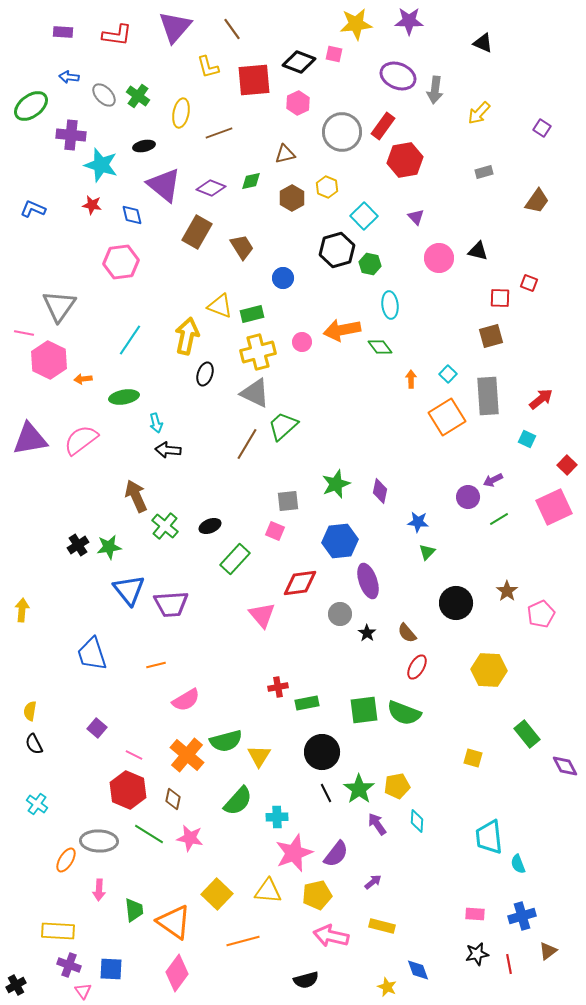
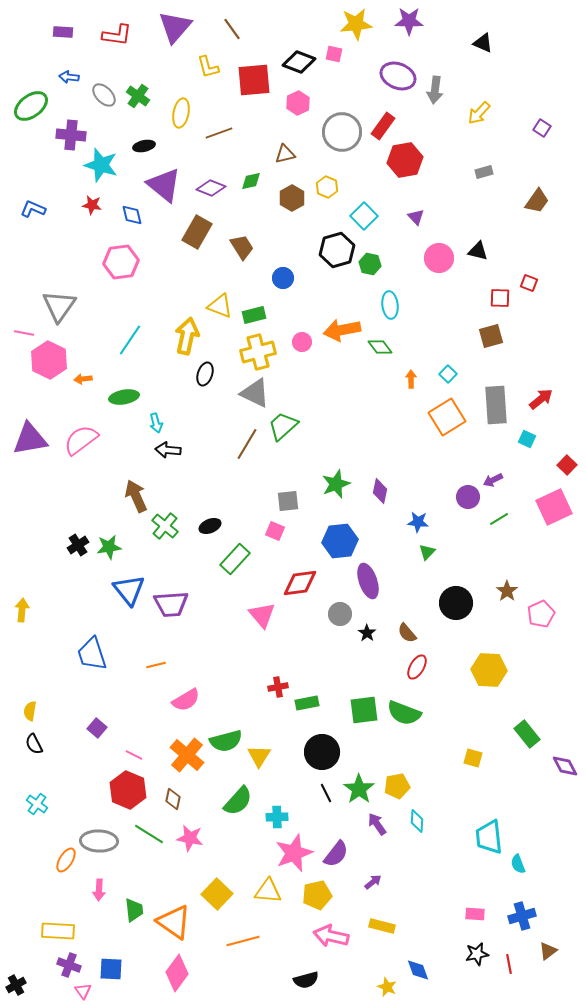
green rectangle at (252, 314): moved 2 px right, 1 px down
gray rectangle at (488, 396): moved 8 px right, 9 px down
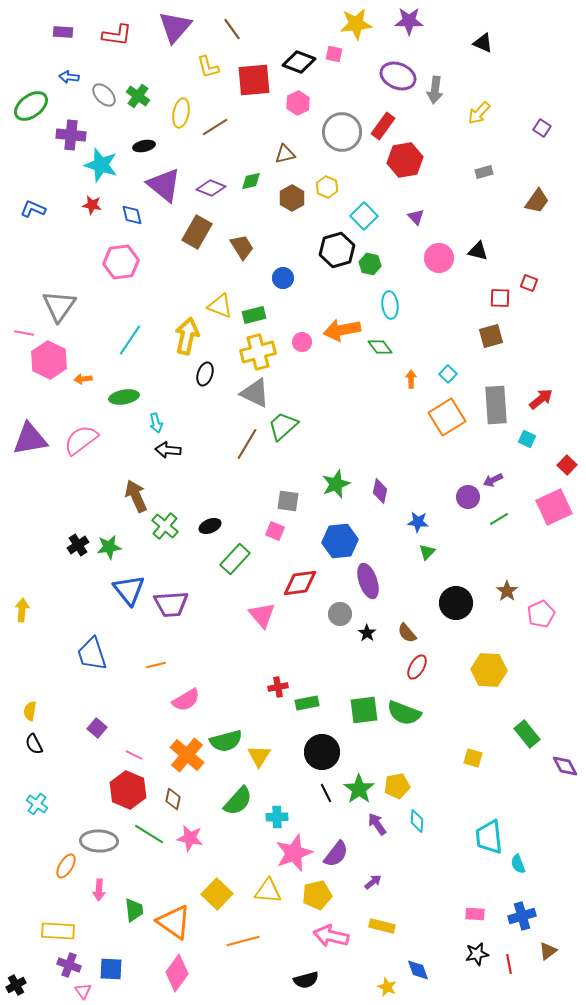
brown line at (219, 133): moved 4 px left, 6 px up; rotated 12 degrees counterclockwise
gray square at (288, 501): rotated 15 degrees clockwise
orange ellipse at (66, 860): moved 6 px down
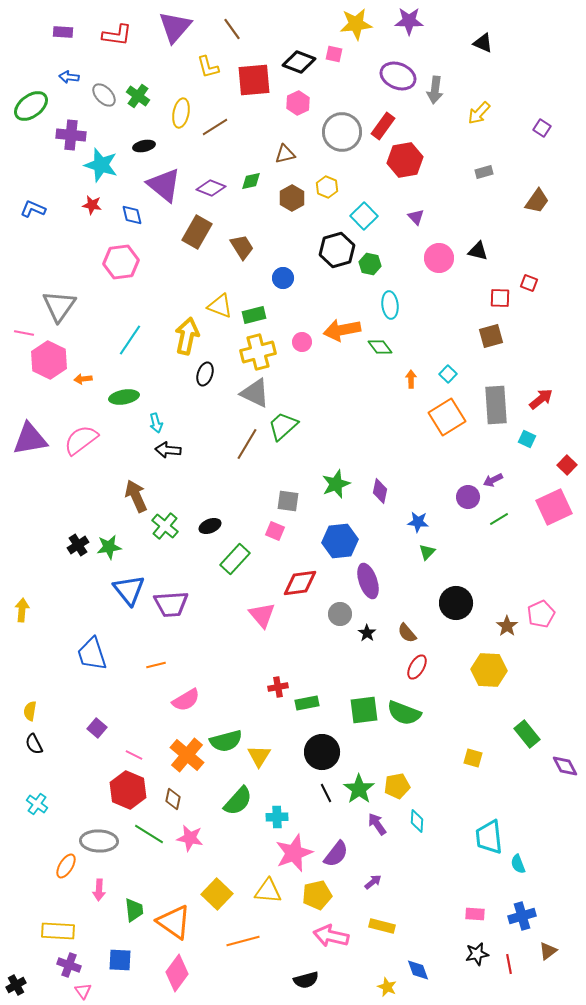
brown star at (507, 591): moved 35 px down
blue square at (111, 969): moved 9 px right, 9 px up
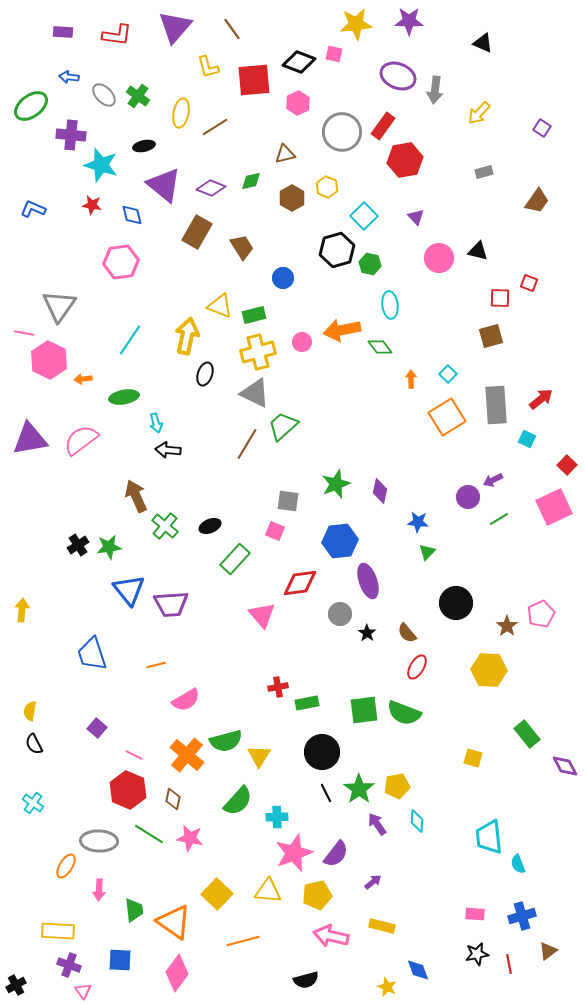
cyan cross at (37, 804): moved 4 px left, 1 px up
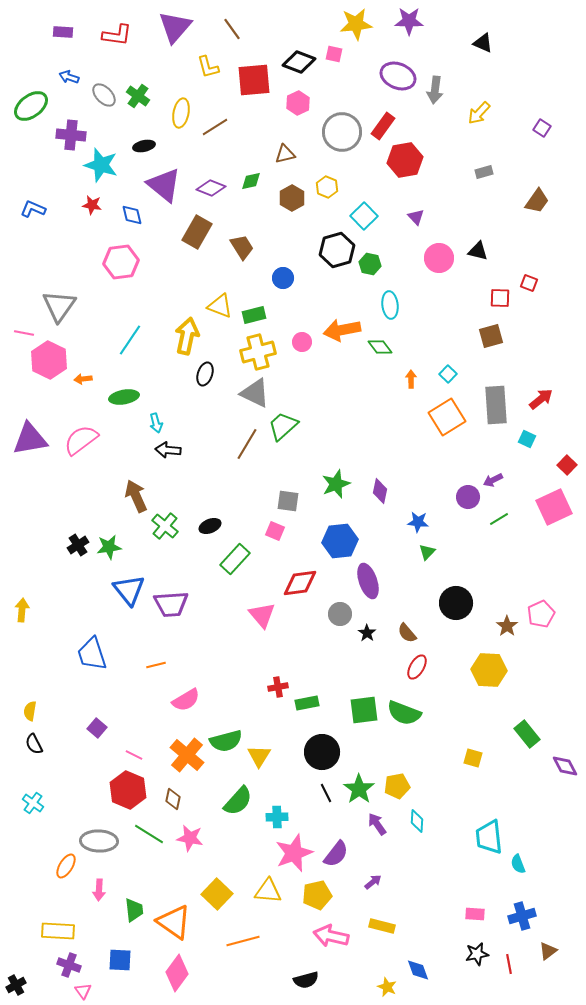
blue arrow at (69, 77): rotated 12 degrees clockwise
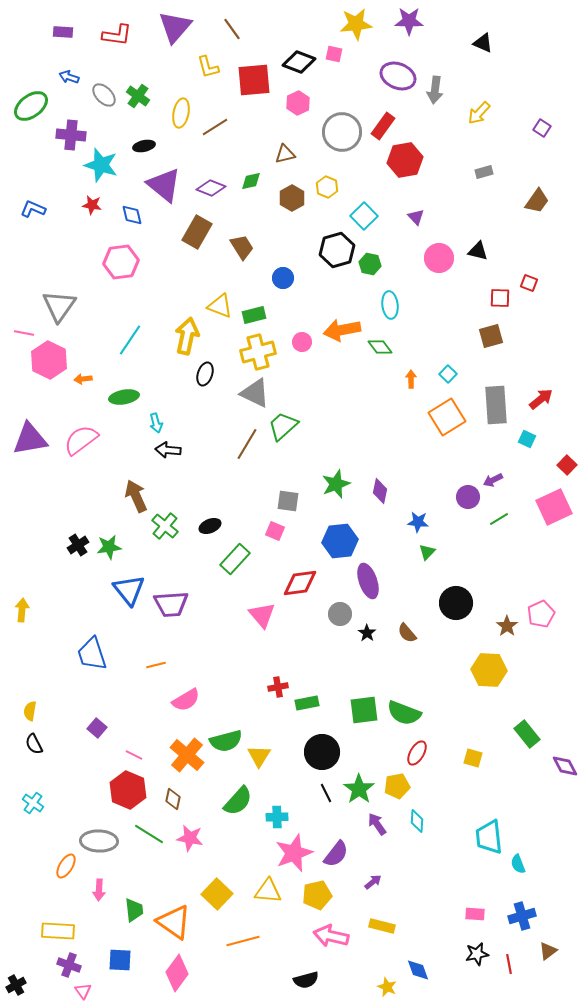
red ellipse at (417, 667): moved 86 px down
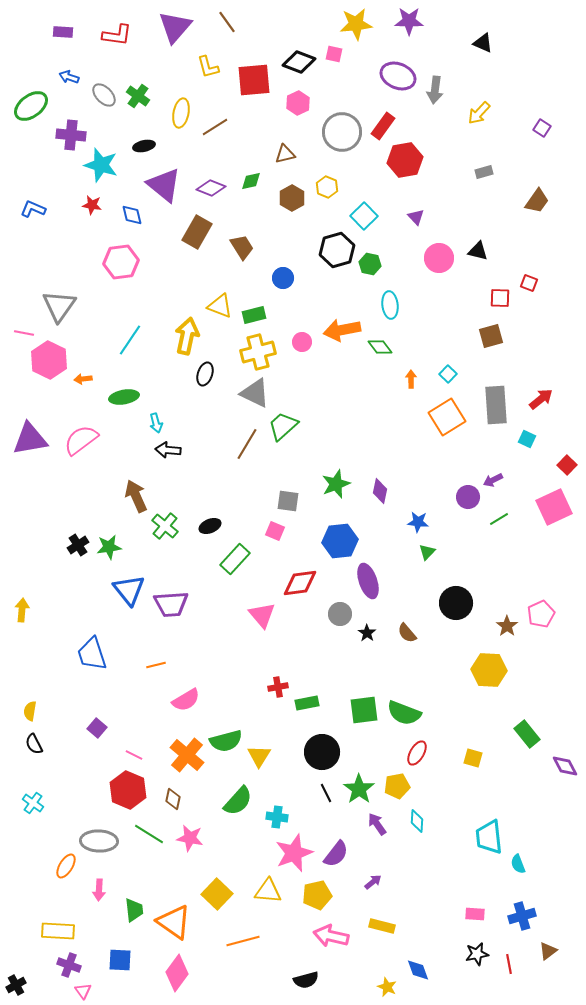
brown line at (232, 29): moved 5 px left, 7 px up
cyan cross at (277, 817): rotated 10 degrees clockwise
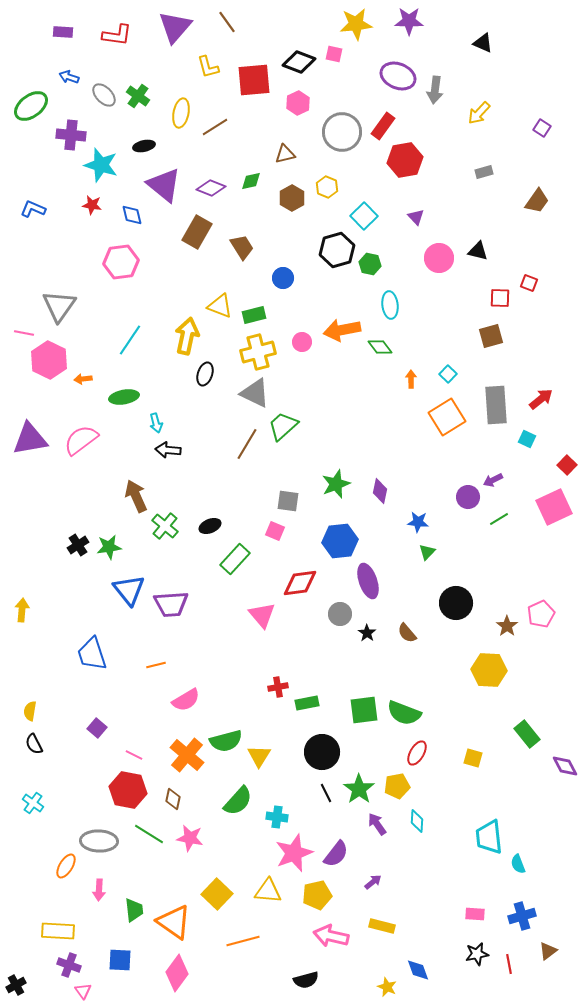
red hexagon at (128, 790): rotated 12 degrees counterclockwise
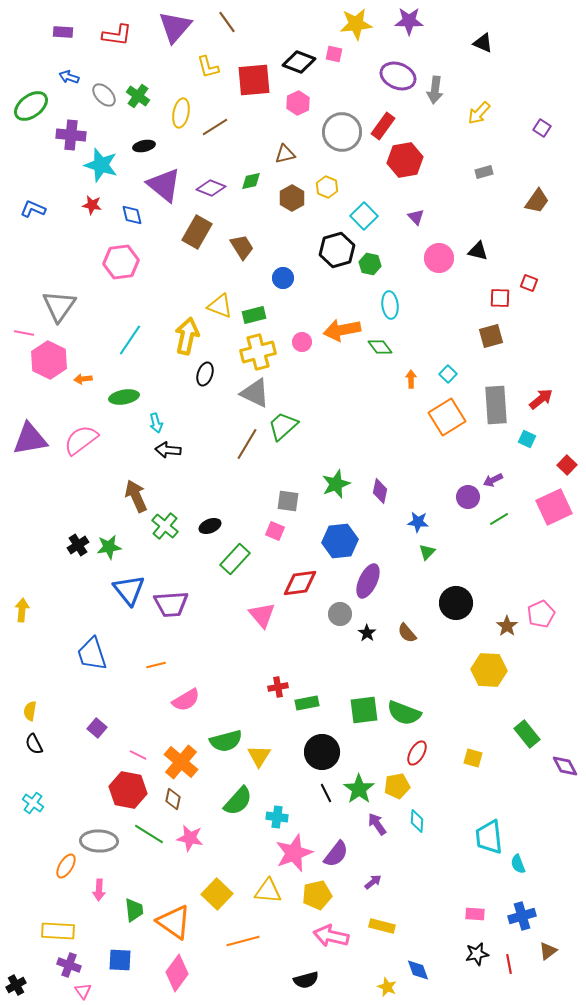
purple ellipse at (368, 581): rotated 44 degrees clockwise
pink line at (134, 755): moved 4 px right
orange cross at (187, 755): moved 6 px left, 7 px down
